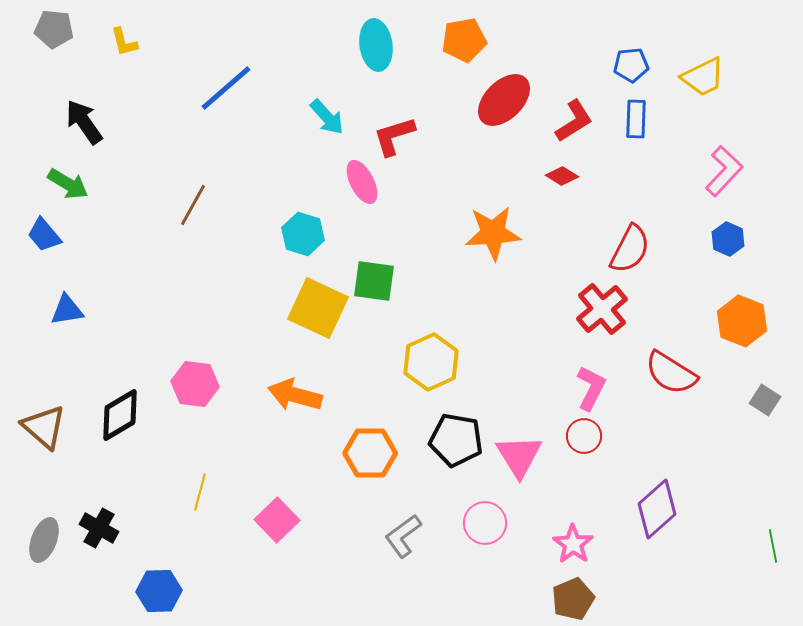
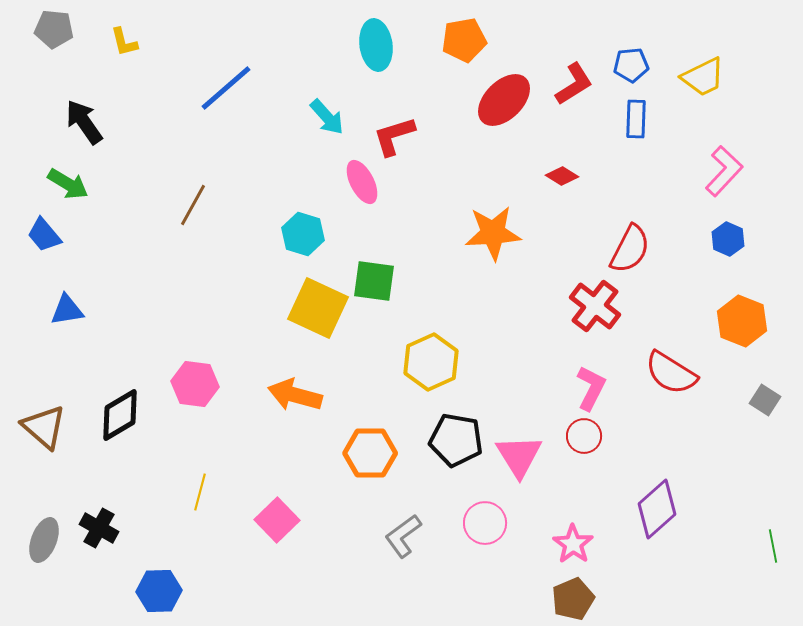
red L-shape at (574, 121): moved 37 px up
red cross at (602, 309): moved 7 px left, 3 px up; rotated 12 degrees counterclockwise
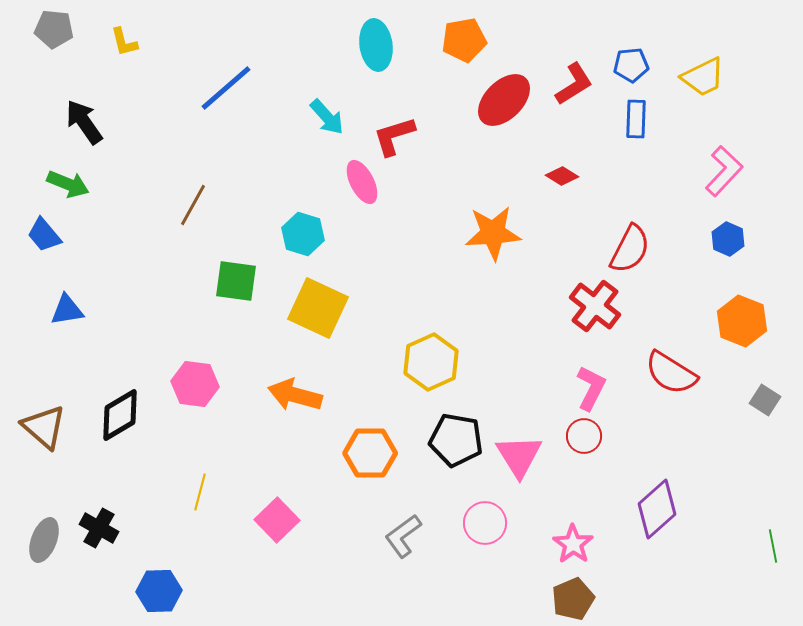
green arrow at (68, 184): rotated 9 degrees counterclockwise
green square at (374, 281): moved 138 px left
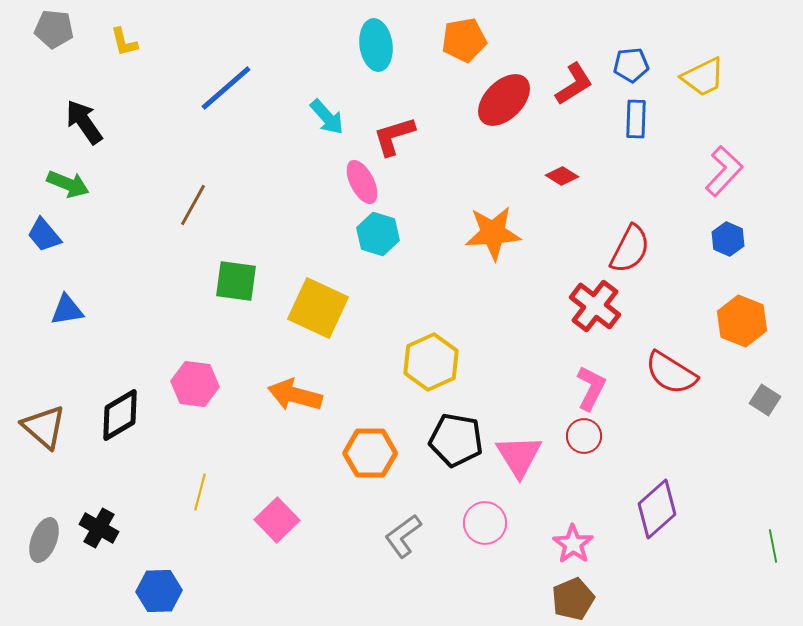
cyan hexagon at (303, 234): moved 75 px right
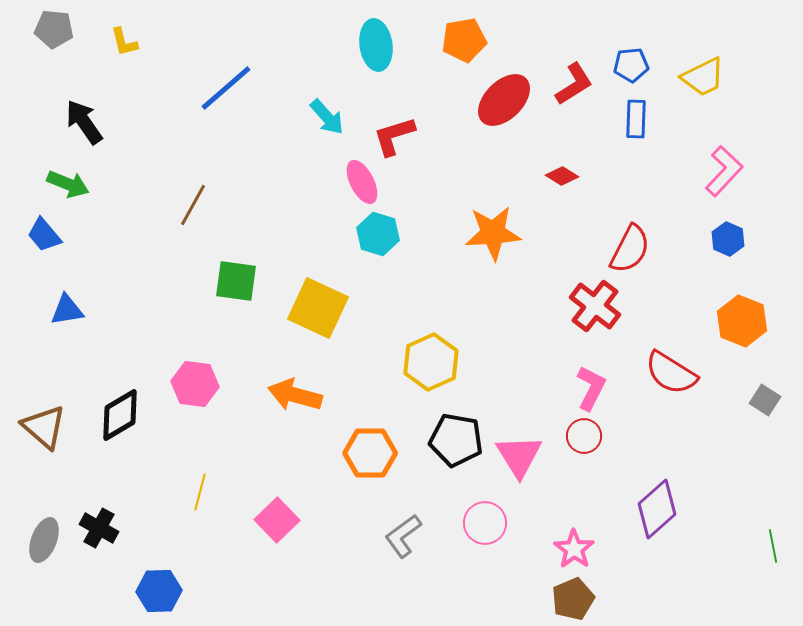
pink star at (573, 544): moved 1 px right, 5 px down
